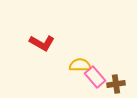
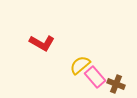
yellow semicircle: rotated 40 degrees counterclockwise
brown cross: rotated 30 degrees clockwise
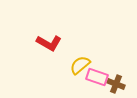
red L-shape: moved 7 px right
pink rectangle: moved 2 px right; rotated 30 degrees counterclockwise
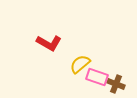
yellow semicircle: moved 1 px up
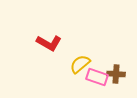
brown cross: moved 10 px up; rotated 18 degrees counterclockwise
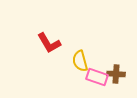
red L-shape: rotated 30 degrees clockwise
yellow semicircle: moved 3 px up; rotated 65 degrees counterclockwise
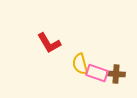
yellow semicircle: moved 3 px down
pink rectangle: moved 4 px up
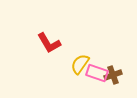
yellow semicircle: rotated 50 degrees clockwise
brown cross: moved 3 px left, 1 px down; rotated 24 degrees counterclockwise
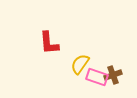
red L-shape: rotated 25 degrees clockwise
pink rectangle: moved 4 px down
